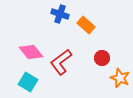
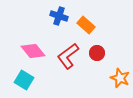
blue cross: moved 1 px left, 2 px down
pink diamond: moved 2 px right, 1 px up
red circle: moved 5 px left, 5 px up
red L-shape: moved 7 px right, 6 px up
cyan square: moved 4 px left, 2 px up
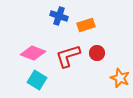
orange rectangle: rotated 60 degrees counterclockwise
pink diamond: moved 2 px down; rotated 30 degrees counterclockwise
red L-shape: rotated 20 degrees clockwise
cyan square: moved 13 px right
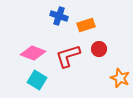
red circle: moved 2 px right, 4 px up
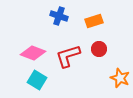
orange rectangle: moved 8 px right, 4 px up
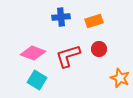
blue cross: moved 2 px right, 1 px down; rotated 24 degrees counterclockwise
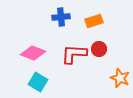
red L-shape: moved 6 px right, 2 px up; rotated 20 degrees clockwise
cyan square: moved 1 px right, 2 px down
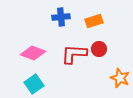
cyan square: moved 4 px left, 2 px down; rotated 24 degrees clockwise
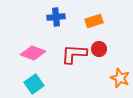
blue cross: moved 5 px left
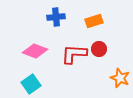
pink diamond: moved 2 px right, 2 px up
cyan square: moved 3 px left
